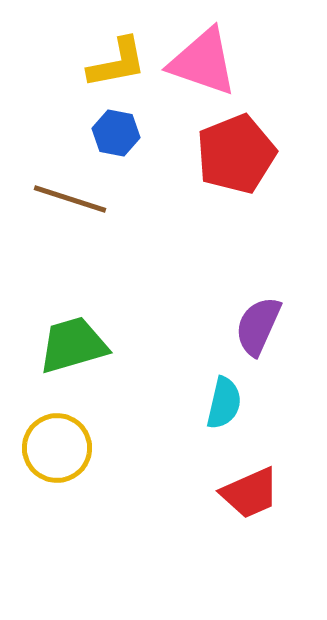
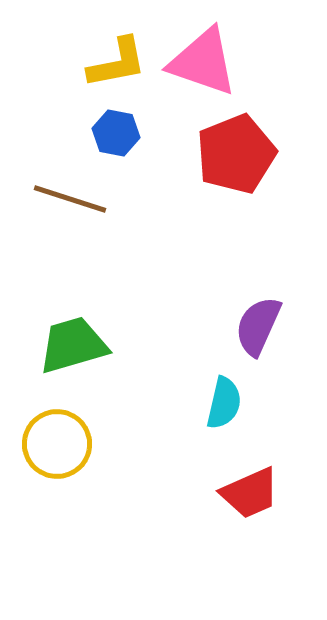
yellow circle: moved 4 px up
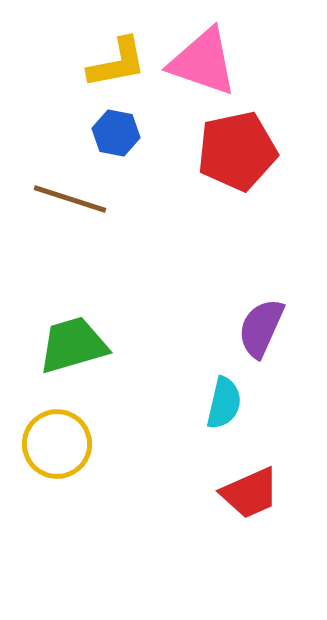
red pentagon: moved 1 px right, 3 px up; rotated 10 degrees clockwise
purple semicircle: moved 3 px right, 2 px down
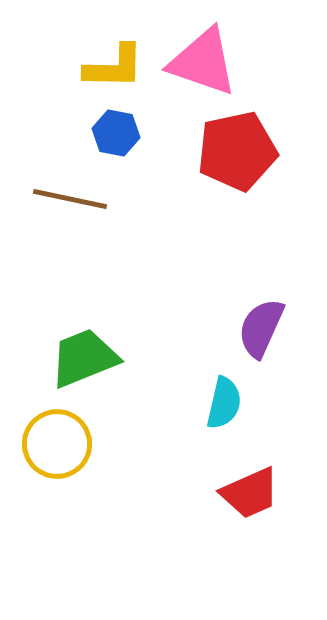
yellow L-shape: moved 3 px left, 4 px down; rotated 12 degrees clockwise
brown line: rotated 6 degrees counterclockwise
green trapezoid: moved 11 px right, 13 px down; rotated 6 degrees counterclockwise
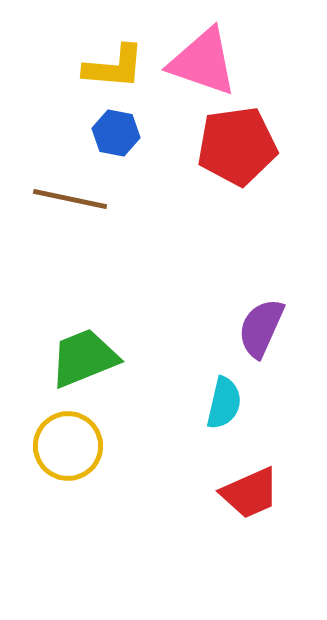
yellow L-shape: rotated 4 degrees clockwise
red pentagon: moved 5 px up; rotated 4 degrees clockwise
yellow circle: moved 11 px right, 2 px down
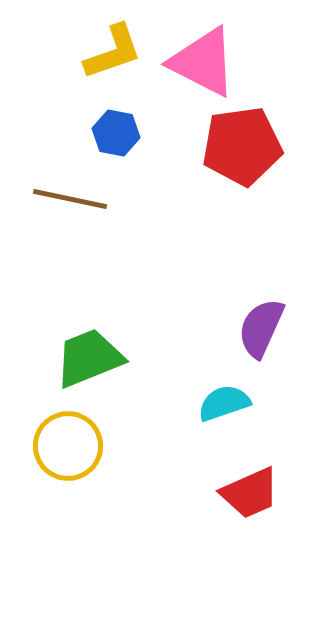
pink triangle: rotated 8 degrees clockwise
yellow L-shape: moved 1 px left, 15 px up; rotated 24 degrees counterclockwise
red pentagon: moved 5 px right
green trapezoid: moved 5 px right
cyan semicircle: rotated 122 degrees counterclockwise
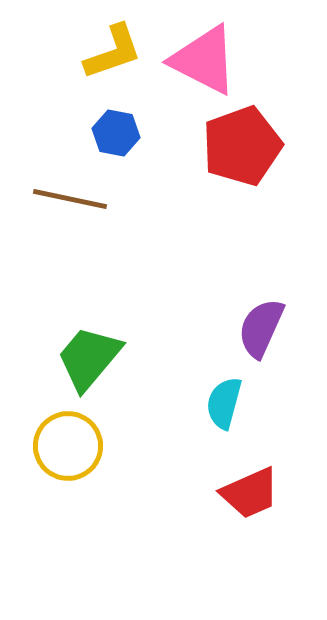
pink triangle: moved 1 px right, 2 px up
red pentagon: rotated 12 degrees counterclockwise
green trapezoid: rotated 28 degrees counterclockwise
cyan semicircle: rotated 56 degrees counterclockwise
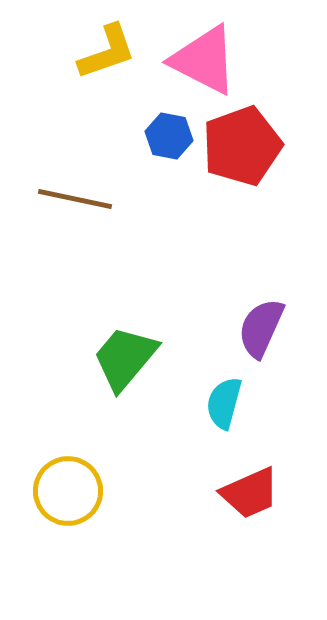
yellow L-shape: moved 6 px left
blue hexagon: moved 53 px right, 3 px down
brown line: moved 5 px right
green trapezoid: moved 36 px right
yellow circle: moved 45 px down
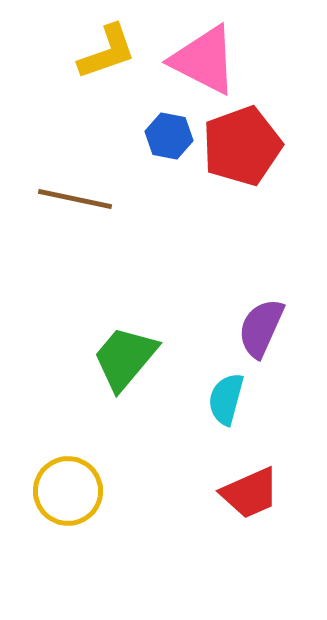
cyan semicircle: moved 2 px right, 4 px up
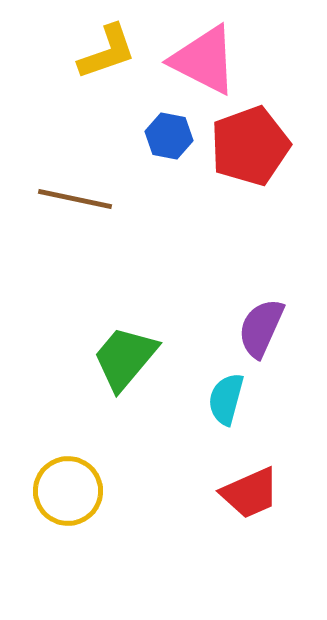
red pentagon: moved 8 px right
